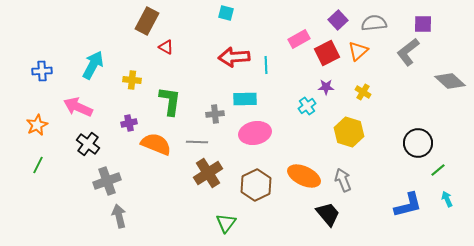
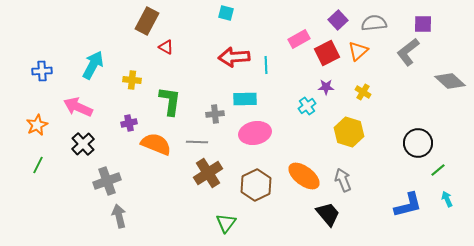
black cross at (88, 144): moved 5 px left; rotated 10 degrees clockwise
orange ellipse at (304, 176): rotated 12 degrees clockwise
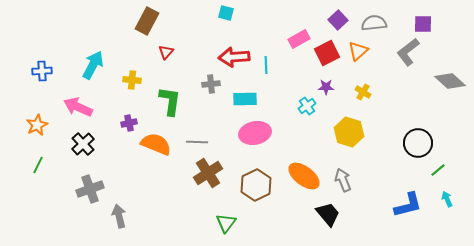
red triangle at (166, 47): moved 5 px down; rotated 42 degrees clockwise
gray cross at (215, 114): moved 4 px left, 30 px up
gray cross at (107, 181): moved 17 px left, 8 px down
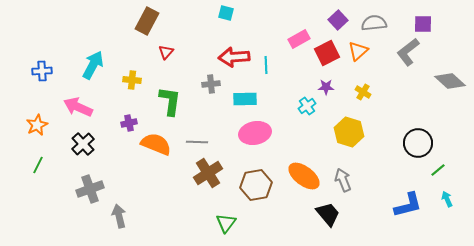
brown hexagon at (256, 185): rotated 16 degrees clockwise
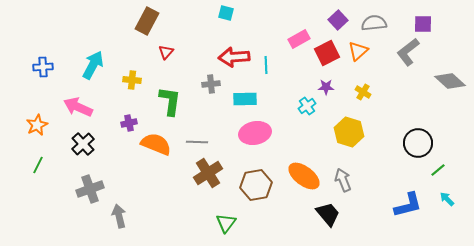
blue cross at (42, 71): moved 1 px right, 4 px up
cyan arrow at (447, 199): rotated 21 degrees counterclockwise
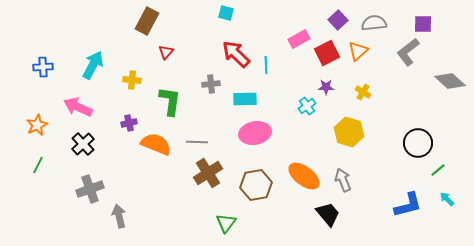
red arrow at (234, 57): moved 2 px right, 3 px up; rotated 48 degrees clockwise
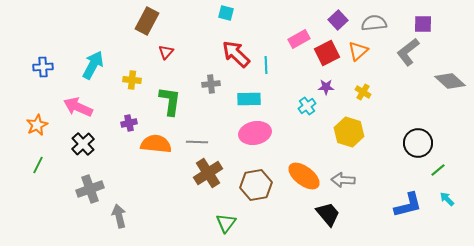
cyan rectangle at (245, 99): moved 4 px right
orange semicircle at (156, 144): rotated 16 degrees counterclockwise
gray arrow at (343, 180): rotated 65 degrees counterclockwise
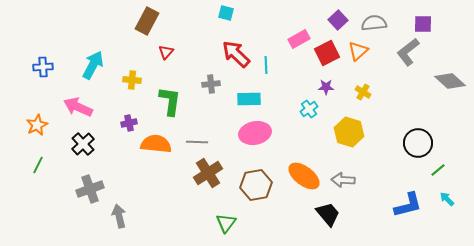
cyan cross at (307, 106): moved 2 px right, 3 px down
